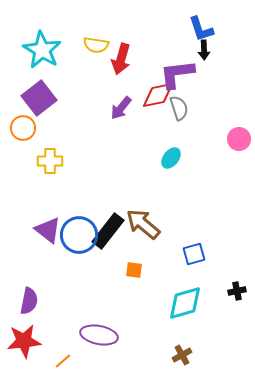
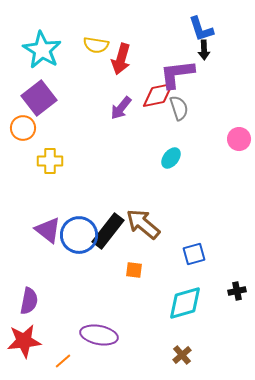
brown cross: rotated 12 degrees counterclockwise
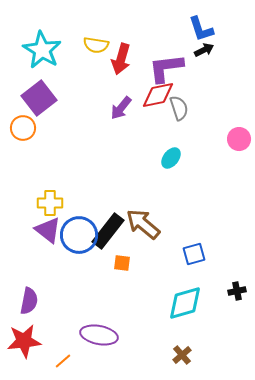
black arrow: rotated 114 degrees counterclockwise
purple L-shape: moved 11 px left, 6 px up
yellow cross: moved 42 px down
orange square: moved 12 px left, 7 px up
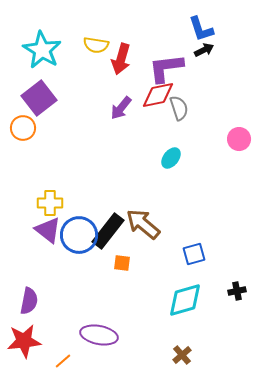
cyan diamond: moved 3 px up
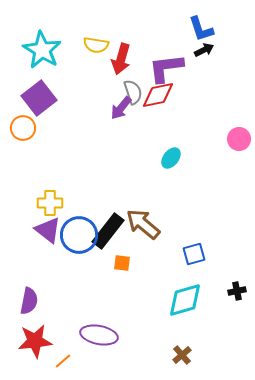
gray semicircle: moved 46 px left, 16 px up
red star: moved 11 px right
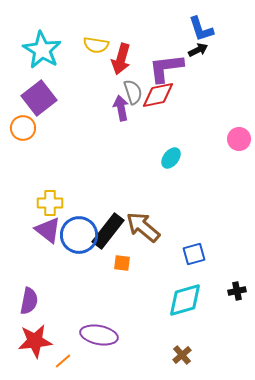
black arrow: moved 6 px left
purple arrow: rotated 130 degrees clockwise
brown arrow: moved 3 px down
